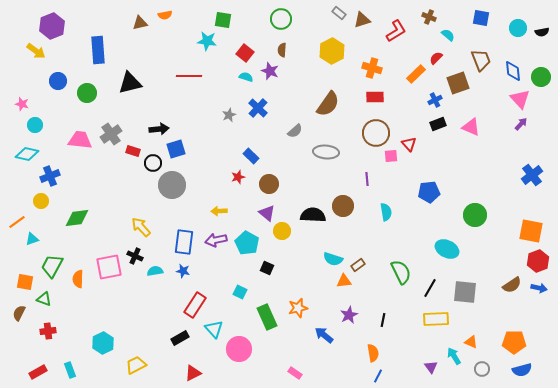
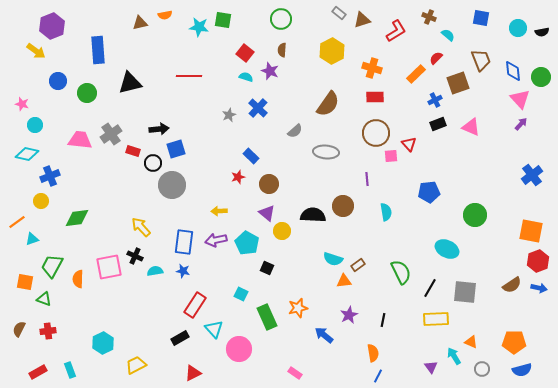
cyan star at (207, 41): moved 8 px left, 14 px up
cyan square at (240, 292): moved 1 px right, 2 px down
brown semicircle at (19, 313): moved 16 px down
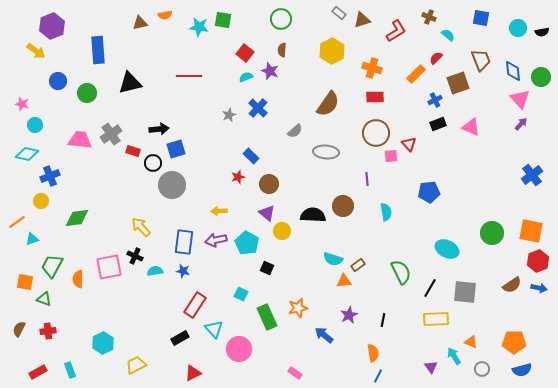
cyan semicircle at (246, 77): rotated 40 degrees counterclockwise
green circle at (475, 215): moved 17 px right, 18 px down
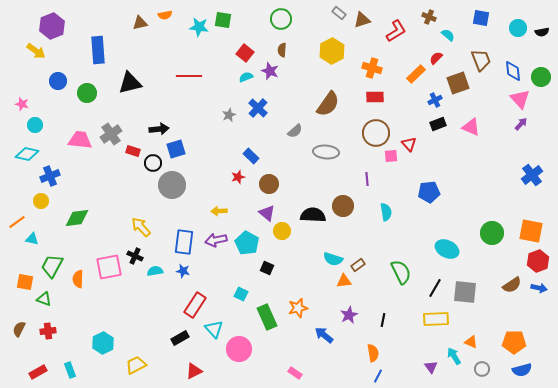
cyan triangle at (32, 239): rotated 32 degrees clockwise
black line at (430, 288): moved 5 px right
red triangle at (193, 373): moved 1 px right, 2 px up
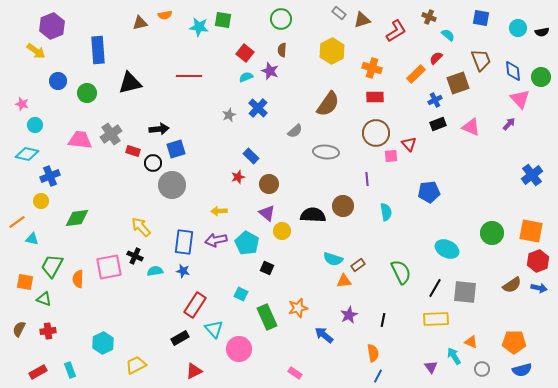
purple arrow at (521, 124): moved 12 px left
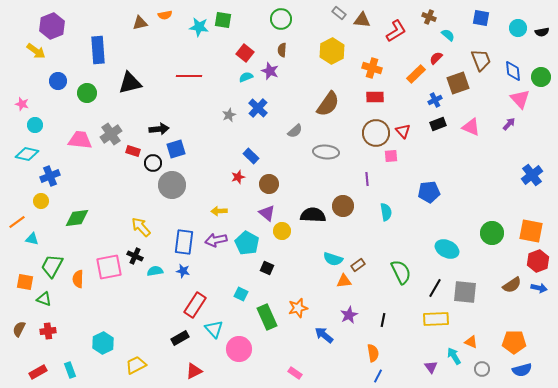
brown triangle at (362, 20): rotated 24 degrees clockwise
red triangle at (409, 144): moved 6 px left, 13 px up
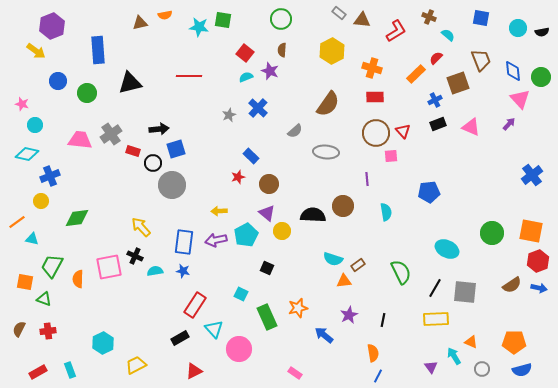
cyan pentagon at (247, 243): moved 1 px left, 8 px up; rotated 15 degrees clockwise
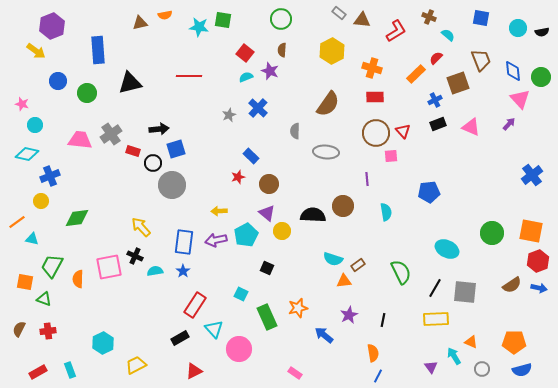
gray semicircle at (295, 131): rotated 133 degrees clockwise
blue star at (183, 271): rotated 24 degrees clockwise
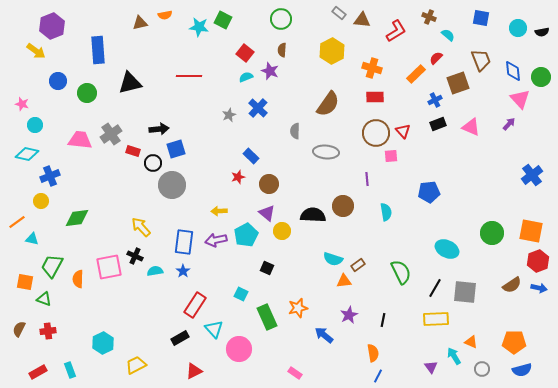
green square at (223, 20): rotated 18 degrees clockwise
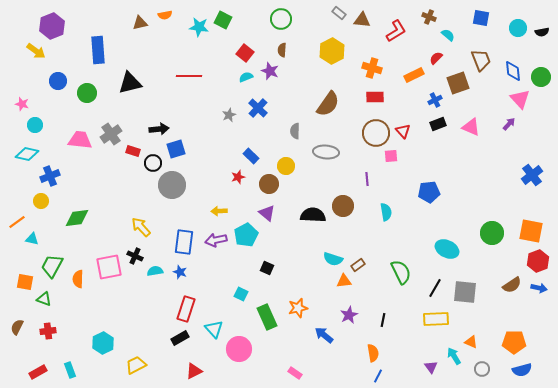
orange rectangle at (416, 74): moved 2 px left, 1 px down; rotated 18 degrees clockwise
yellow circle at (282, 231): moved 4 px right, 65 px up
blue star at (183, 271): moved 3 px left, 1 px down; rotated 16 degrees counterclockwise
red rectangle at (195, 305): moved 9 px left, 4 px down; rotated 15 degrees counterclockwise
brown semicircle at (19, 329): moved 2 px left, 2 px up
